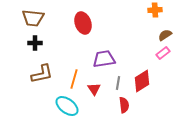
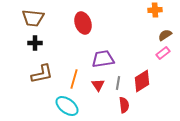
purple trapezoid: moved 1 px left
red triangle: moved 4 px right, 4 px up
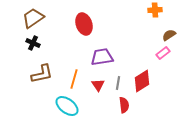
brown trapezoid: rotated 140 degrees clockwise
red ellipse: moved 1 px right, 1 px down
brown semicircle: moved 4 px right
black cross: moved 2 px left; rotated 24 degrees clockwise
purple trapezoid: moved 1 px left, 2 px up
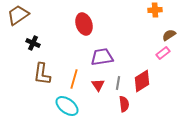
brown trapezoid: moved 15 px left, 3 px up
brown L-shape: rotated 110 degrees clockwise
red semicircle: moved 1 px up
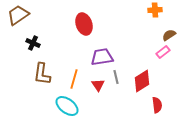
pink rectangle: moved 1 px up
gray line: moved 2 px left, 6 px up; rotated 24 degrees counterclockwise
red semicircle: moved 33 px right, 1 px down
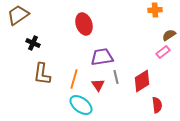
cyan ellipse: moved 14 px right, 1 px up
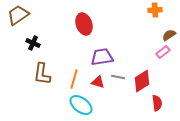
gray line: moved 2 px right; rotated 64 degrees counterclockwise
red triangle: moved 3 px up; rotated 40 degrees counterclockwise
red semicircle: moved 2 px up
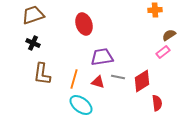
brown trapezoid: moved 15 px right; rotated 15 degrees clockwise
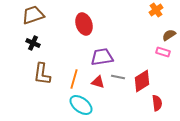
orange cross: moved 1 px right; rotated 32 degrees counterclockwise
pink rectangle: rotated 56 degrees clockwise
